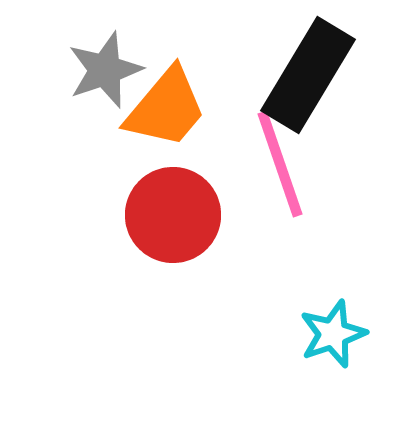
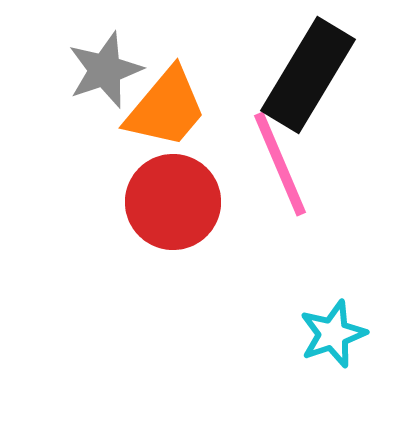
pink line: rotated 4 degrees counterclockwise
red circle: moved 13 px up
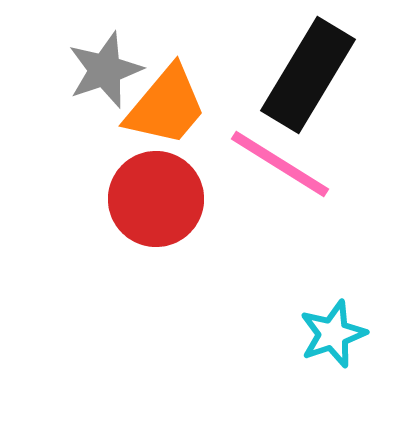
orange trapezoid: moved 2 px up
pink line: rotated 35 degrees counterclockwise
red circle: moved 17 px left, 3 px up
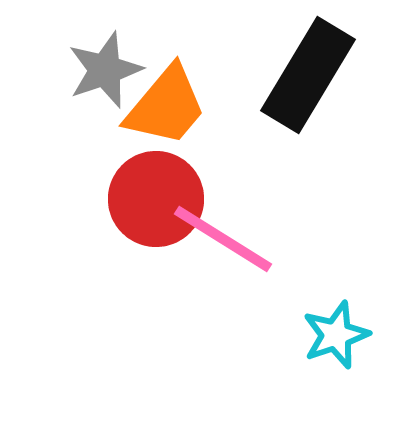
pink line: moved 57 px left, 75 px down
cyan star: moved 3 px right, 1 px down
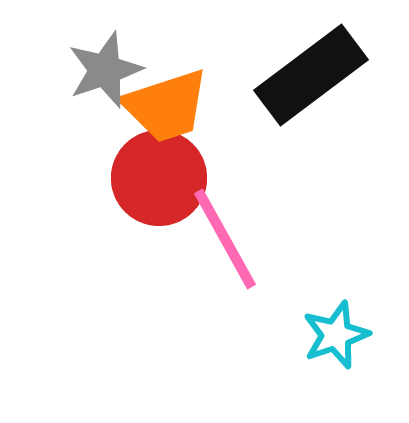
black rectangle: moved 3 px right; rotated 22 degrees clockwise
orange trapezoid: rotated 32 degrees clockwise
red circle: moved 3 px right, 21 px up
pink line: moved 2 px right; rotated 29 degrees clockwise
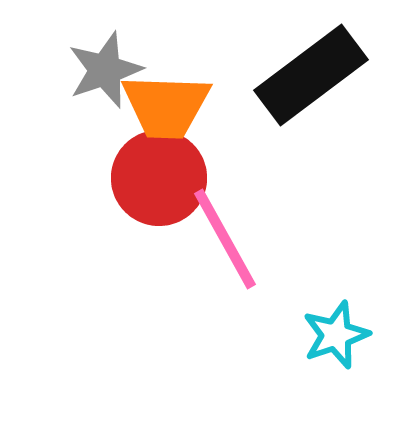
orange trapezoid: rotated 20 degrees clockwise
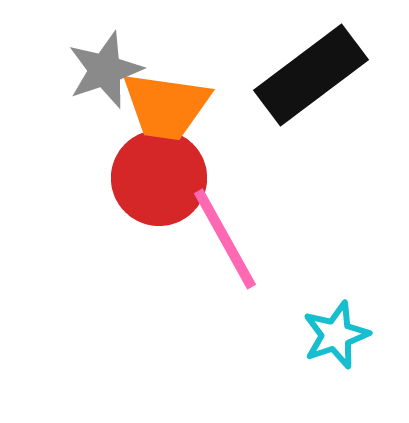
orange trapezoid: rotated 6 degrees clockwise
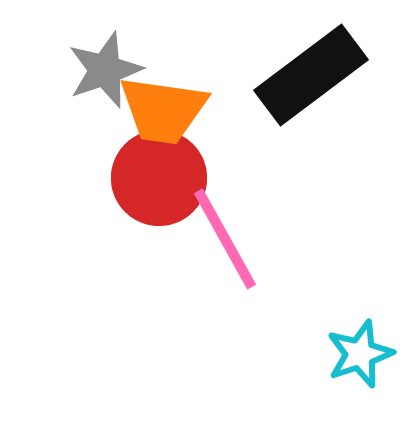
orange trapezoid: moved 3 px left, 4 px down
cyan star: moved 24 px right, 19 px down
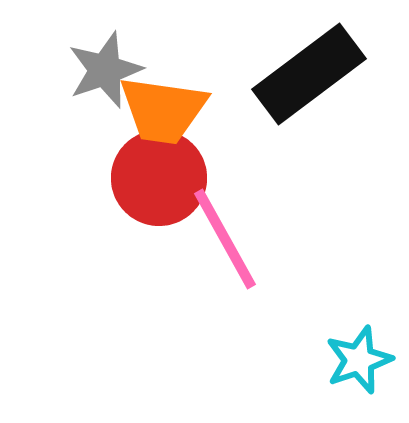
black rectangle: moved 2 px left, 1 px up
cyan star: moved 1 px left, 6 px down
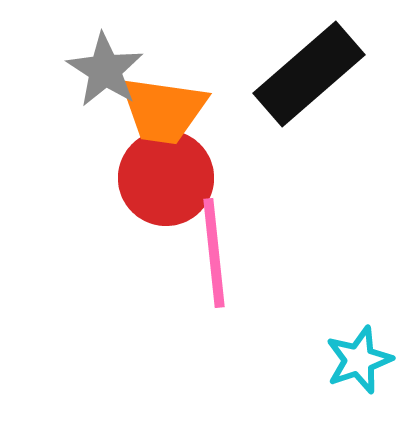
gray star: rotated 20 degrees counterclockwise
black rectangle: rotated 4 degrees counterclockwise
red circle: moved 7 px right
pink line: moved 11 px left, 14 px down; rotated 23 degrees clockwise
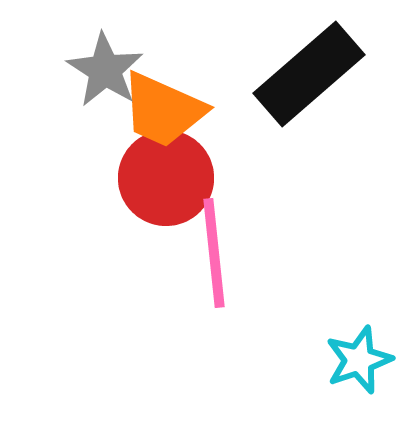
orange trapezoid: rotated 16 degrees clockwise
